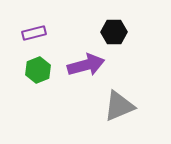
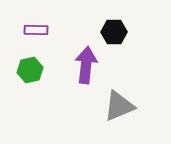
purple rectangle: moved 2 px right, 3 px up; rotated 15 degrees clockwise
purple arrow: rotated 69 degrees counterclockwise
green hexagon: moved 8 px left; rotated 10 degrees clockwise
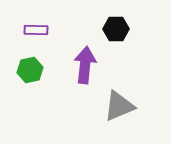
black hexagon: moved 2 px right, 3 px up
purple arrow: moved 1 px left
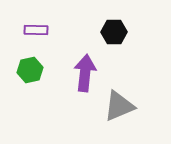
black hexagon: moved 2 px left, 3 px down
purple arrow: moved 8 px down
